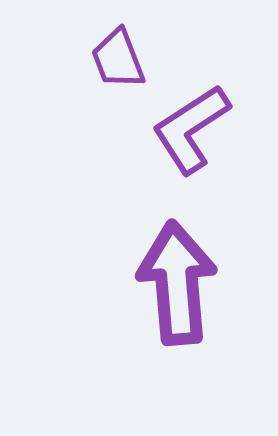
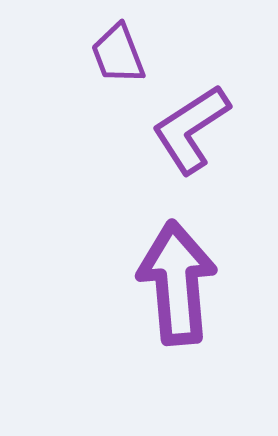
purple trapezoid: moved 5 px up
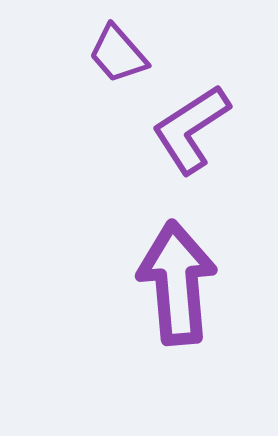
purple trapezoid: rotated 20 degrees counterclockwise
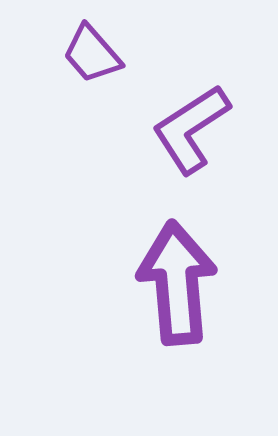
purple trapezoid: moved 26 px left
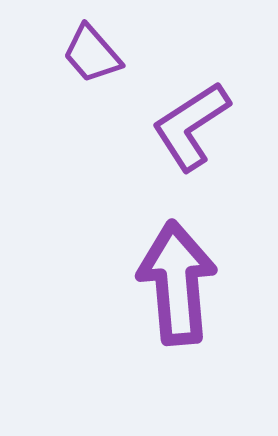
purple L-shape: moved 3 px up
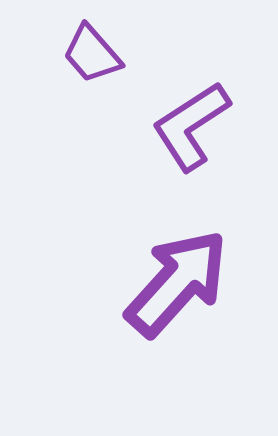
purple arrow: rotated 47 degrees clockwise
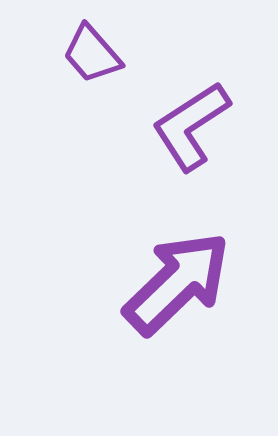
purple arrow: rotated 4 degrees clockwise
